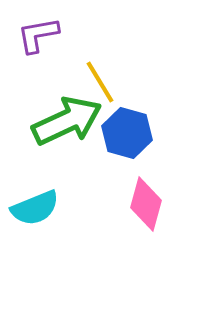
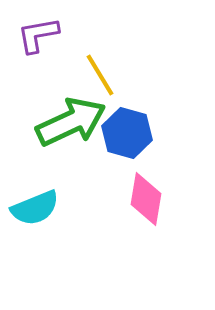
yellow line: moved 7 px up
green arrow: moved 4 px right, 1 px down
pink diamond: moved 5 px up; rotated 6 degrees counterclockwise
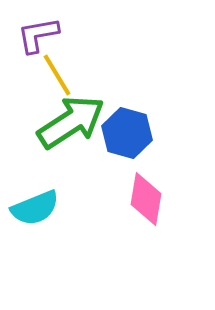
yellow line: moved 43 px left
green arrow: rotated 8 degrees counterclockwise
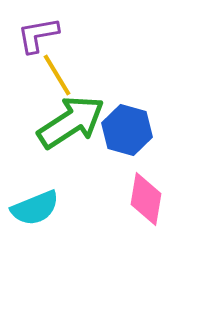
blue hexagon: moved 3 px up
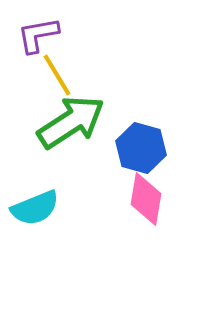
blue hexagon: moved 14 px right, 18 px down
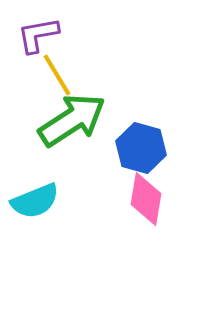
green arrow: moved 1 px right, 2 px up
cyan semicircle: moved 7 px up
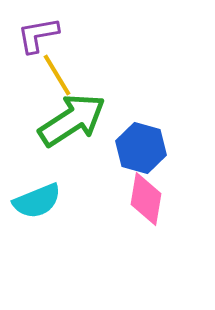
cyan semicircle: moved 2 px right
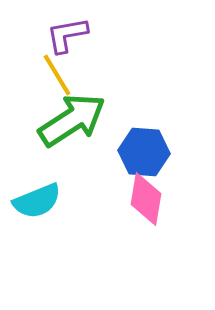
purple L-shape: moved 29 px right
blue hexagon: moved 3 px right, 4 px down; rotated 12 degrees counterclockwise
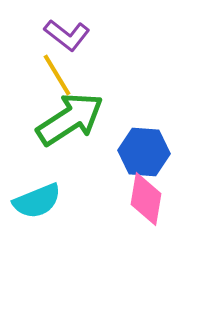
purple L-shape: rotated 132 degrees counterclockwise
green arrow: moved 2 px left, 1 px up
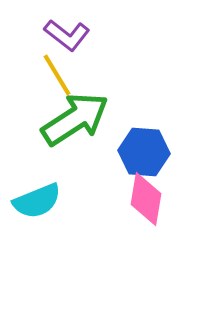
green arrow: moved 5 px right
